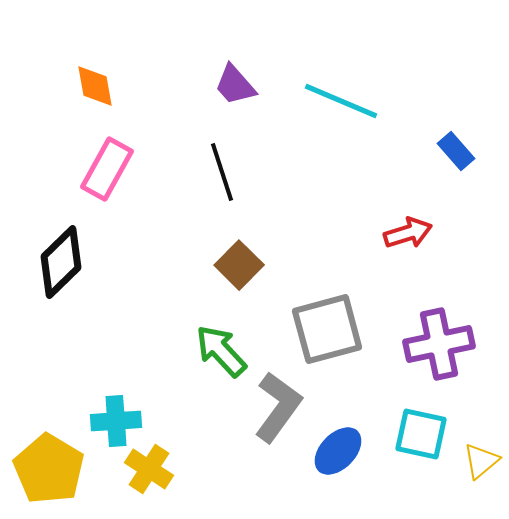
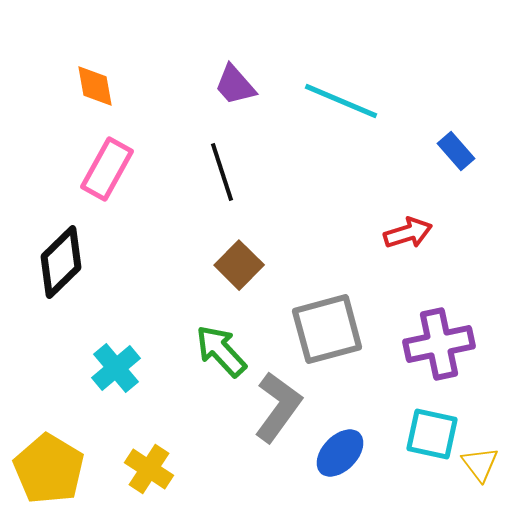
cyan cross: moved 53 px up; rotated 36 degrees counterclockwise
cyan square: moved 11 px right
blue ellipse: moved 2 px right, 2 px down
yellow triangle: moved 1 px left, 3 px down; rotated 27 degrees counterclockwise
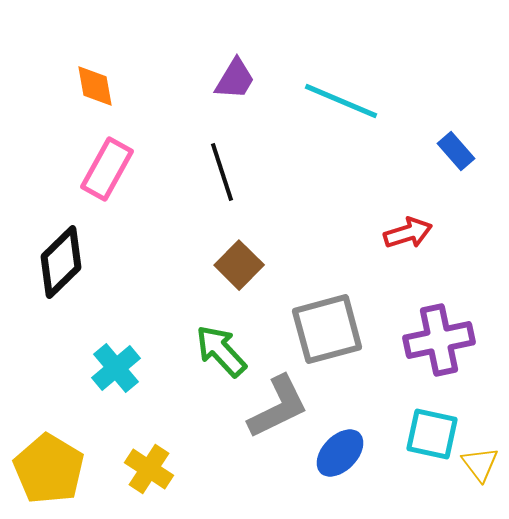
purple trapezoid: moved 6 px up; rotated 108 degrees counterclockwise
purple cross: moved 4 px up
gray L-shape: rotated 28 degrees clockwise
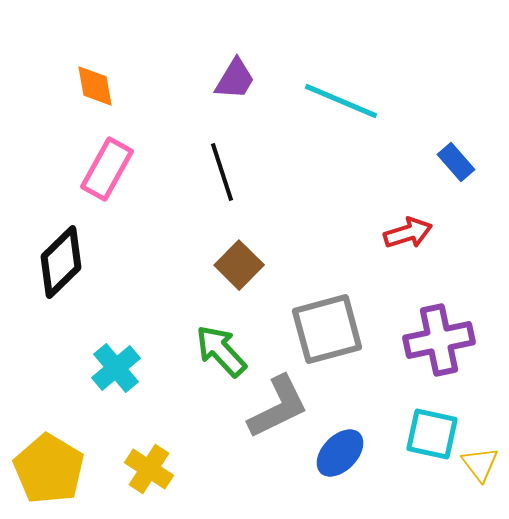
blue rectangle: moved 11 px down
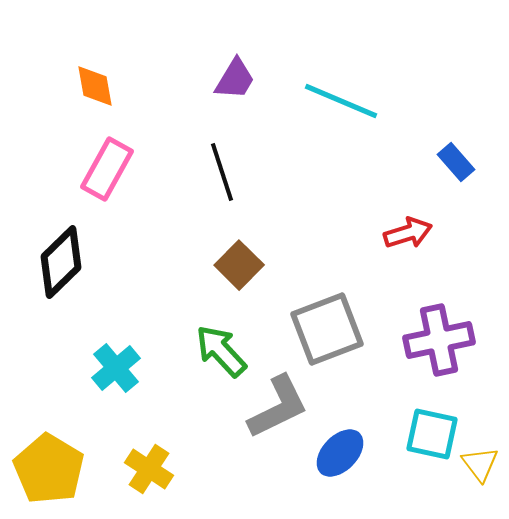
gray square: rotated 6 degrees counterclockwise
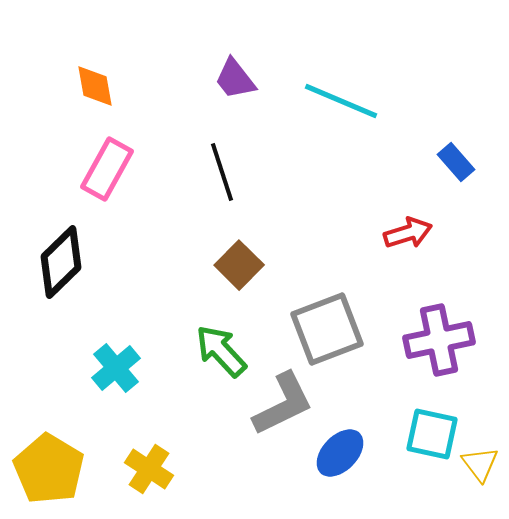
purple trapezoid: rotated 111 degrees clockwise
gray L-shape: moved 5 px right, 3 px up
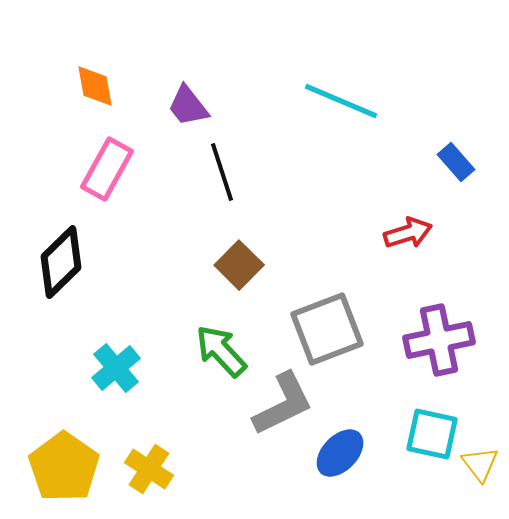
purple trapezoid: moved 47 px left, 27 px down
yellow pentagon: moved 15 px right, 2 px up; rotated 4 degrees clockwise
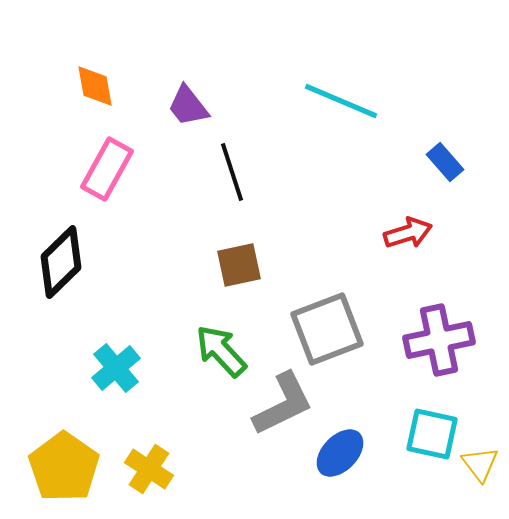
blue rectangle: moved 11 px left
black line: moved 10 px right
brown square: rotated 33 degrees clockwise
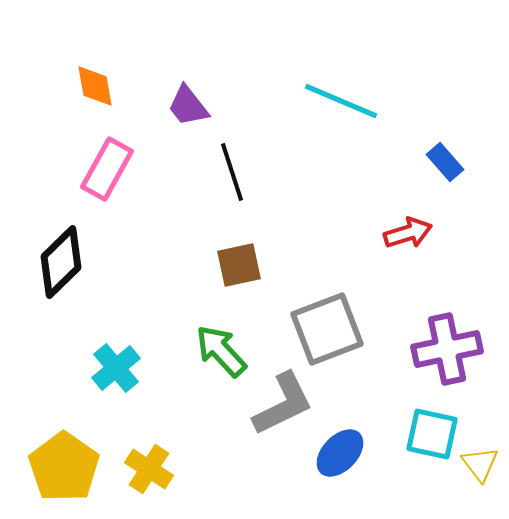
purple cross: moved 8 px right, 9 px down
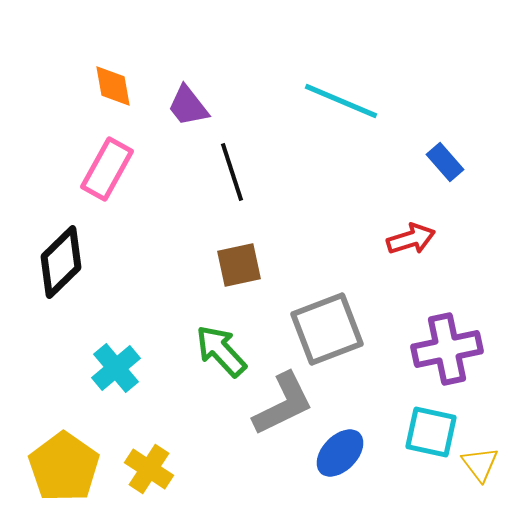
orange diamond: moved 18 px right
red arrow: moved 3 px right, 6 px down
cyan square: moved 1 px left, 2 px up
